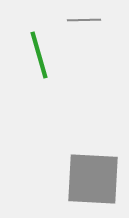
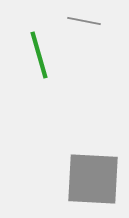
gray line: moved 1 px down; rotated 12 degrees clockwise
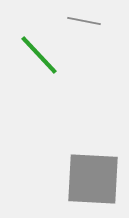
green line: rotated 27 degrees counterclockwise
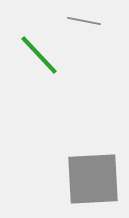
gray square: rotated 6 degrees counterclockwise
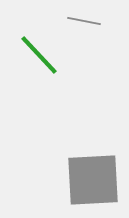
gray square: moved 1 px down
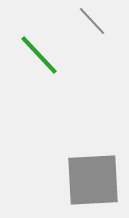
gray line: moved 8 px right; rotated 36 degrees clockwise
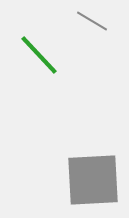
gray line: rotated 16 degrees counterclockwise
